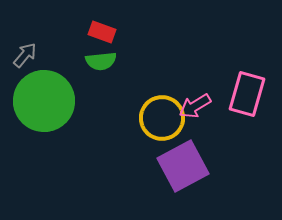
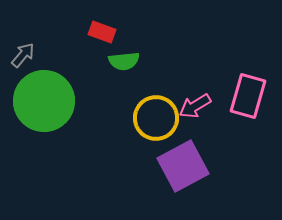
gray arrow: moved 2 px left
green semicircle: moved 23 px right
pink rectangle: moved 1 px right, 2 px down
yellow circle: moved 6 px left
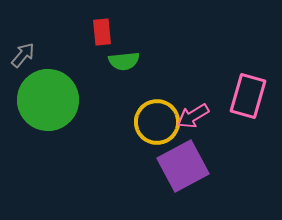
red rectangle: rotated 64 degrees clockwise
green circle: moved 4 px right, 1 px up
pink arrow: moved 2 px left, 10 px down
yellow circle: moved 1 px right, 4 px down
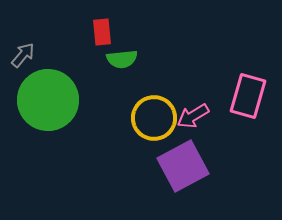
green semicircle: moved 2 px left, 2 px up
yellow circle: moved 3 px left, 4 px up
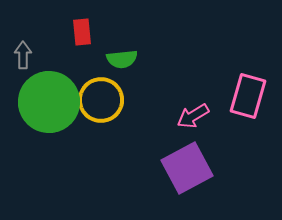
red rectangle: moved 20 px left
gray arrow: rotated 40 degrees counterclockwise
green circle: moved 1 px right, 2 px down
yellow circle: moved 53 px left, 18 px up
purple square: moved 4 px right, 2 px down
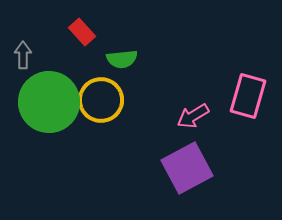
red rectangle: rotated 36 degrees counterclockwise
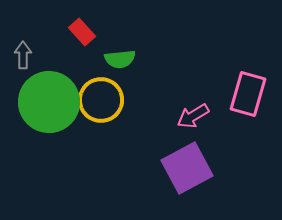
green semicircle: moved 2 px left
pink rectangle: moved 2 px up
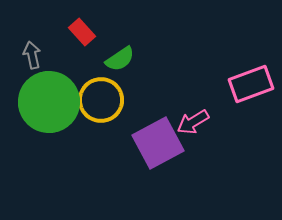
gray arrow: moved 9 px right; rotated 12 degrees counterclockwise
green semicircle: rotated 28 degrees counterclockwise
pink rectangle: moved 3 px right, 10 px up; rotated 54 degrees clockwise
pink arrow: moved 6 px down
purple square: moved 29 px left, 25 px up
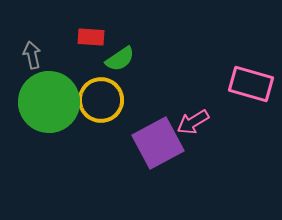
red rectangle: moved 9 px right, 5 px down; rotated 44 degrees counterclockwise
pink rectangle: rotated 36 degrees clockwise
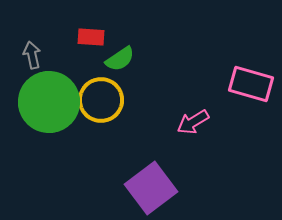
purple square: moved 7 px left, 45 px down; rotated 9 degrees counterclockwise
